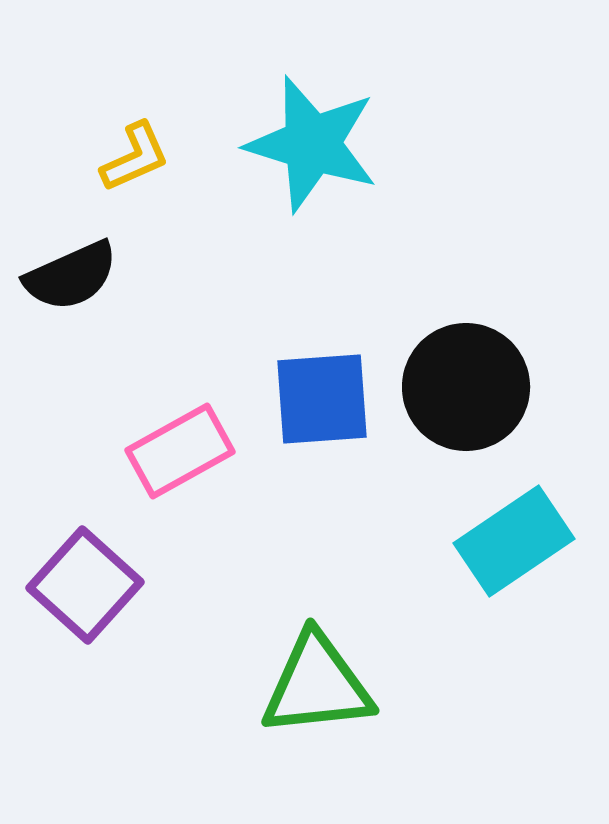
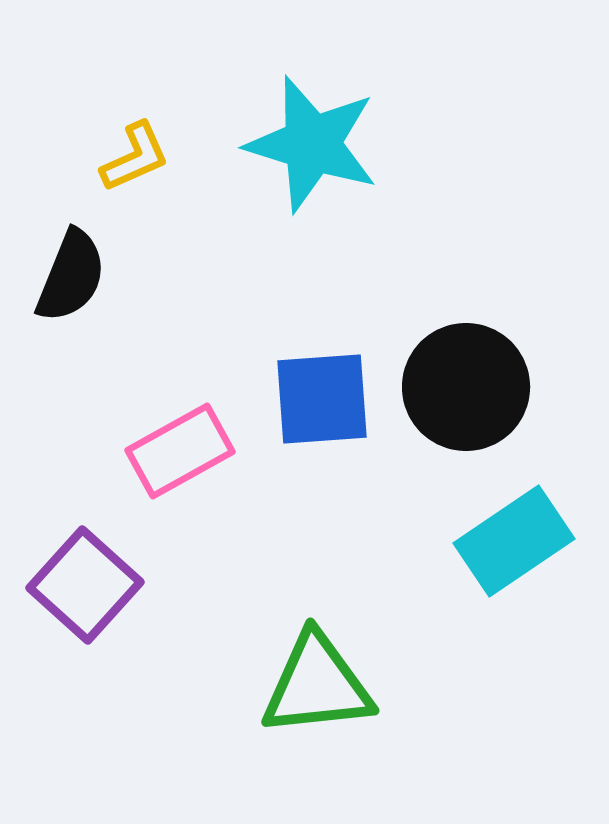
black semicircle: rotated 44 degrees counterclockwise
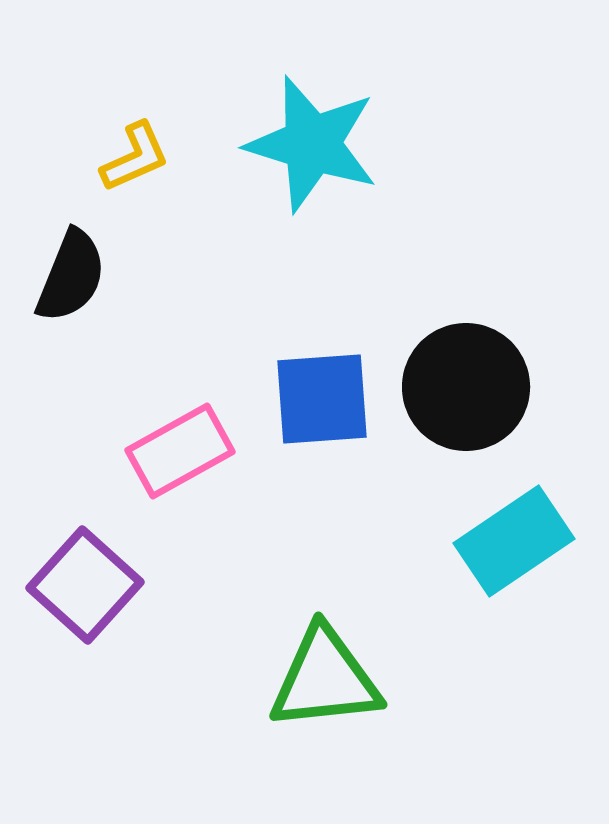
green triangle: moved 8 px right, 6 px up
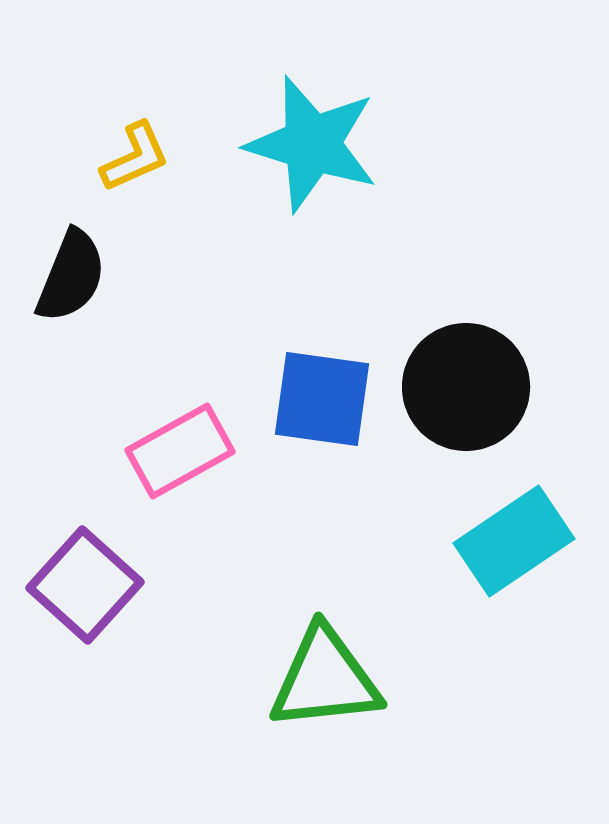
blue square: rotated 12 degrees clockwise
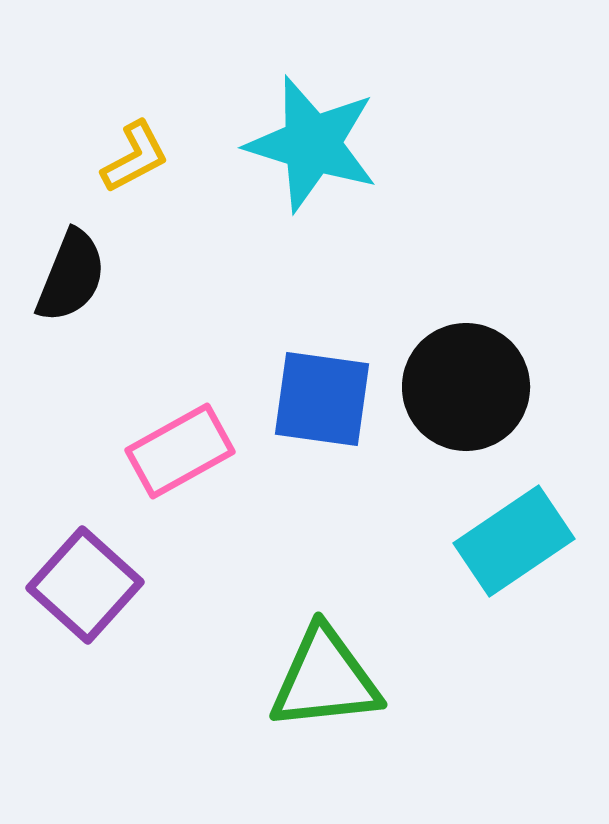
yellow L-shape: rotated 4 degrees counterclockwise
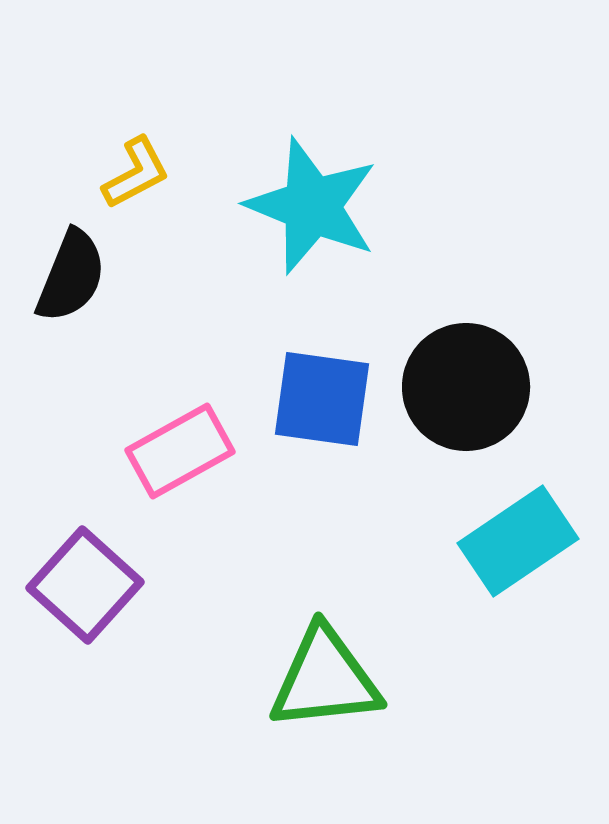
cyan star: moved 62 px down; rotated 5 degrees clockwise
yellow L-shape: moved 1 px right, 16 px down
cyan rectangle: moved 4 px right
